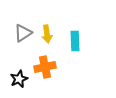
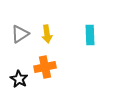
gray triangle: moved 3 px left, 1 px down
cyan rectangle: moved 15 px right, 6 px up
black star: rotated 18 degrees counterclockwise
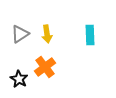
orange cross: rotated 25 degrees counterclockwise
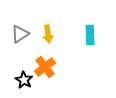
yellow arrow: moved 1 px right
black star: moved 5 px right, 1 px down
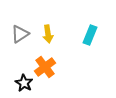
cyan rectangle: rotated 24 degrees clockwise
black star: moved 3 px down
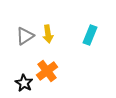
gray triangle: moved 5 px right, 2 px down
orange cross: moved 2 px right, 4 px down
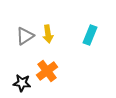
black star: moved 2 px left; rotated 24 degrees counterclockwise
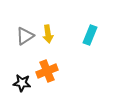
orange cross: rotated 15 degrees clockwise
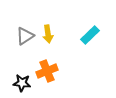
cyan rectangle: rotated 24 degrees clockwise
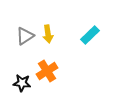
orange cross: rotated 10 degrees counterclockwise
